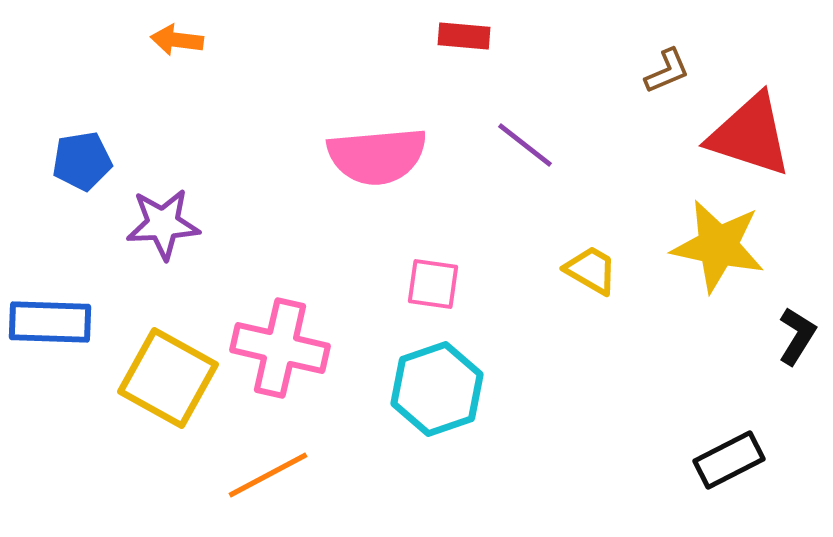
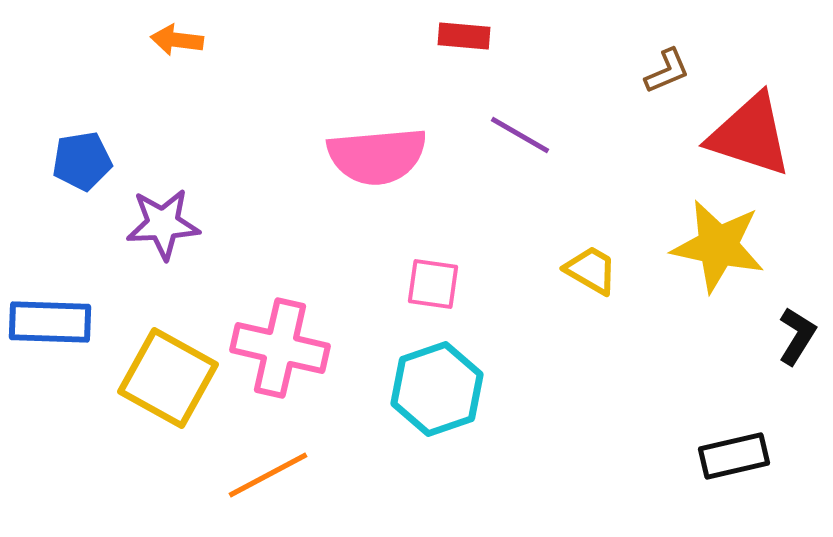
purple line: moved 5 px left, 10 px up; rotated 8 degrees counterclockwise
black rectangle: moved 5 px right, 4 px up; rotated 14 degrees clockwise
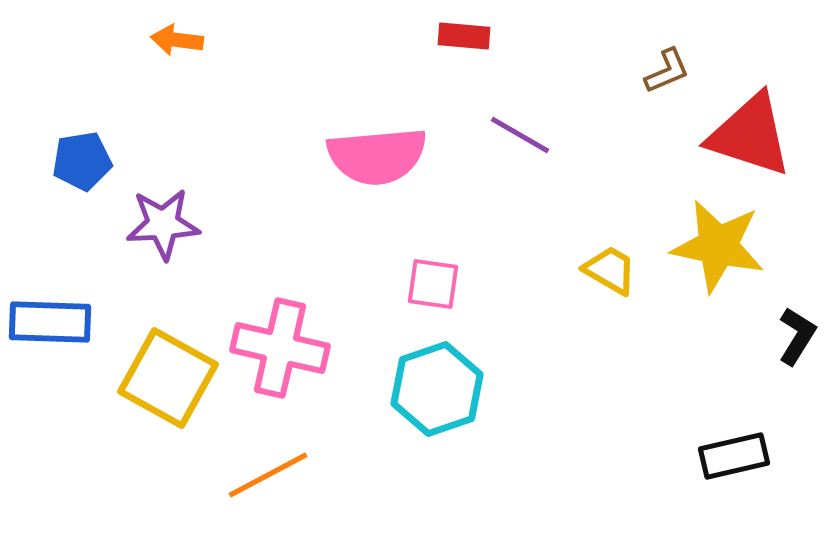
yellow trapezoid: moved 19 px right
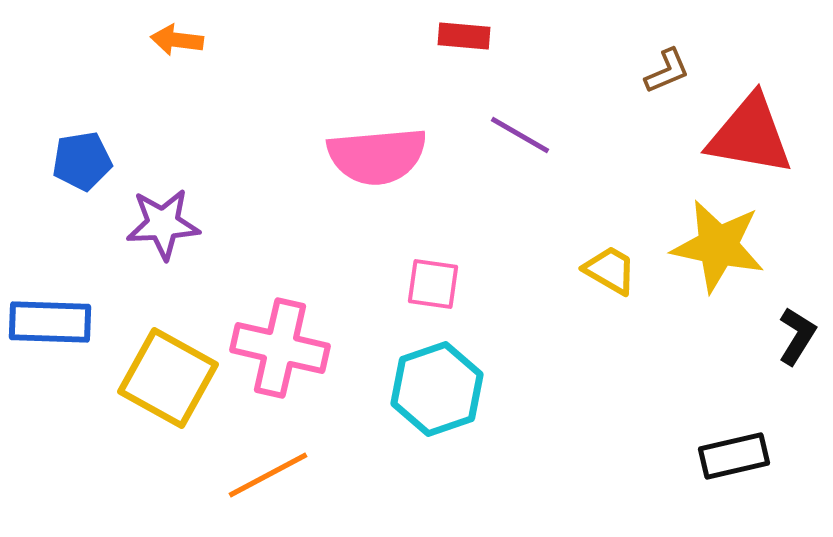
red triangle: rotated 8 degrees counterclockwise
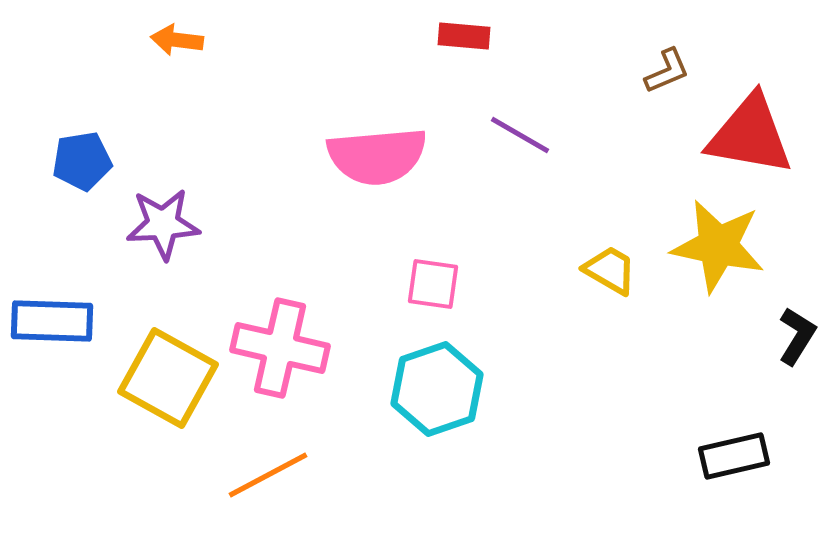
blue rectangle: moved 2 px right, 1 px up
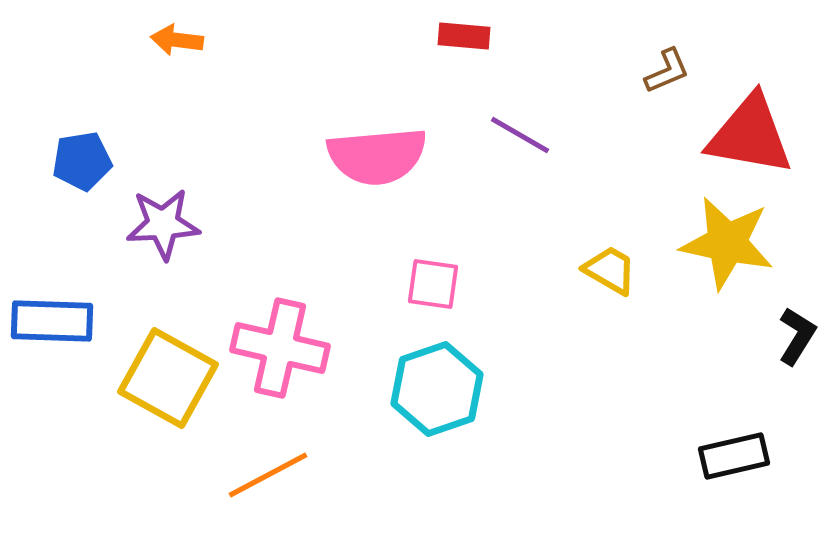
yellow star: moved 9 px right, 3 px up
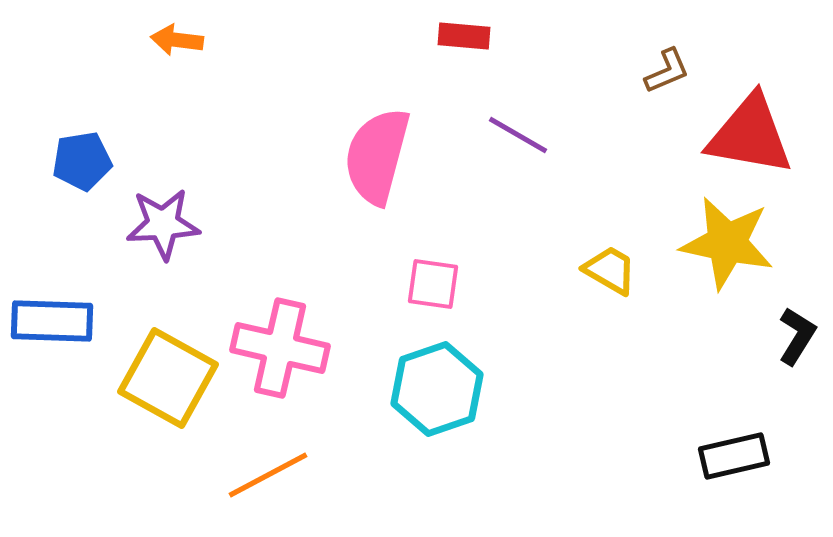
purple line: moved 2 px left
pink semicircle: rotated 110 degrees clockwise
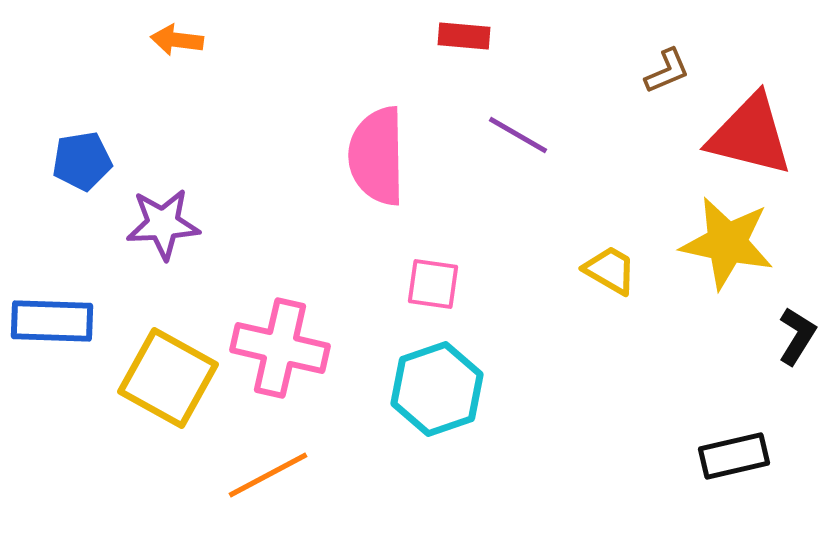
red triangle: rotated 4 degrees clockwise
pink semicircle: rotated 16 degrees counterclockwise
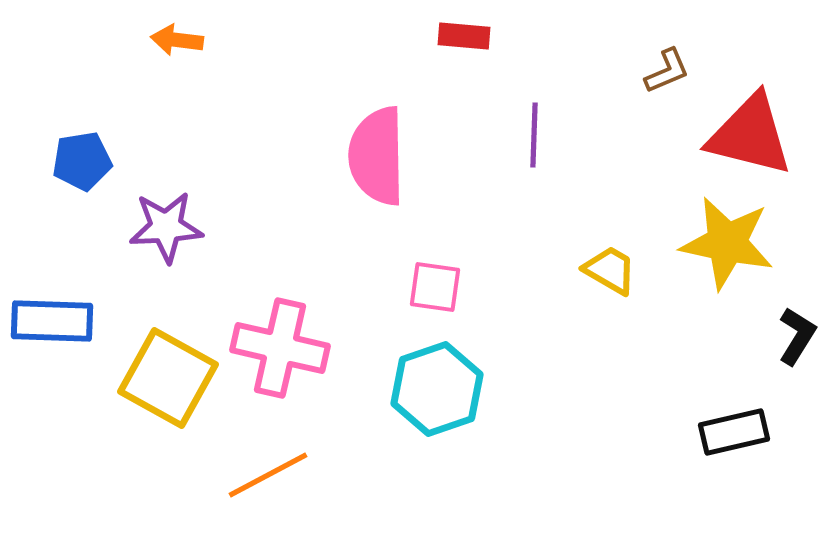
purple line: moved 16 px right; rotated 62 degrees clockwise
purple star: moved 3 px right, 3 px down
pink square: moved 2 px right, 3 px down
black rectangle: moved 24 px up
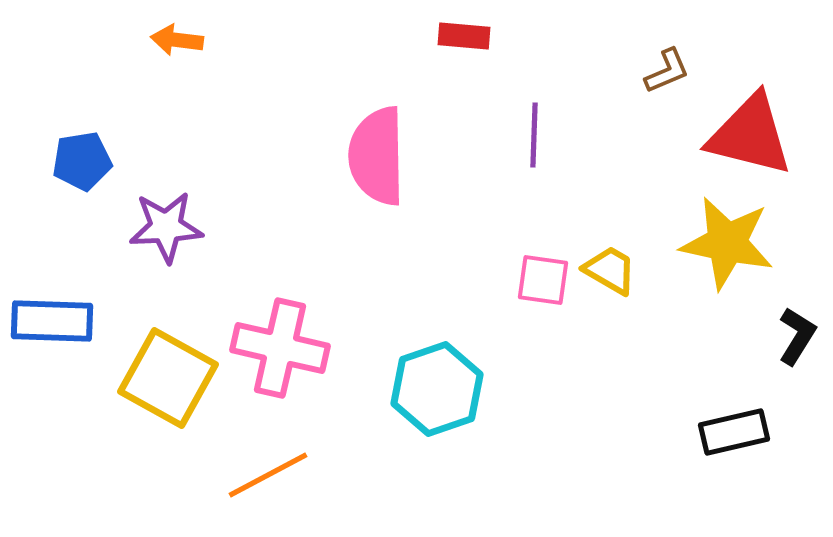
pink square: moved 108 px right, 7 px up
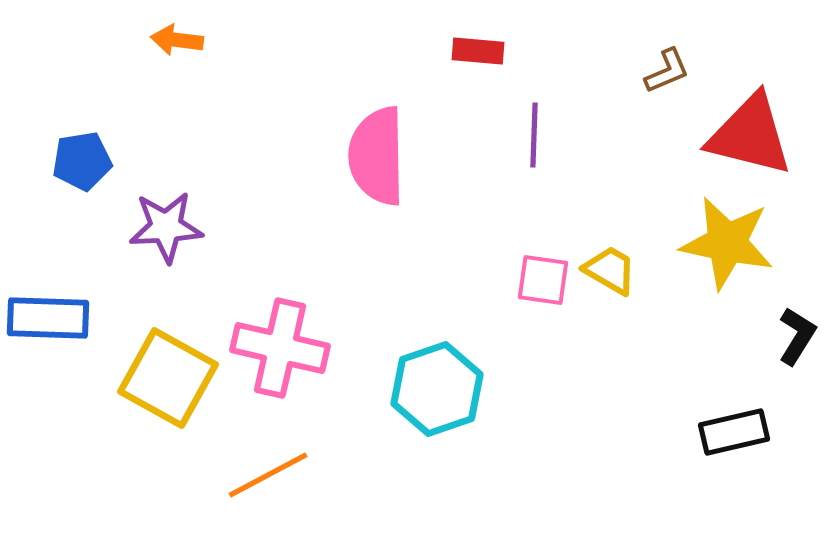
red rectangle: moved 14 px right, 15 px down
blue rectangle: moved 4 px left, 3 px up
